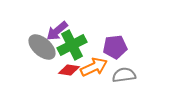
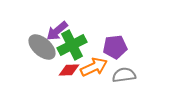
red diamond: rotated 10 degrees counterclockwise
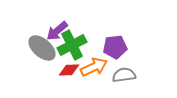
gray ellipse: moved 1 px down
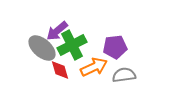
red diamond: moved 9 px left; rotated 75 degrees clockwise
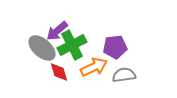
red diamond: moved 1 px left, 2 px down
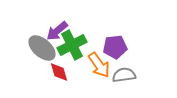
orange arrow: moved 5 px right, 2 px up; rotated 80 degrees clockwise
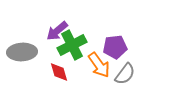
gray ellipse: moved 20 px left, 4 px down; rotated 44 degrees counterclockwise
gray semicircle: moved 1 px right, 1 px up; rotated 135 degrees clockwise
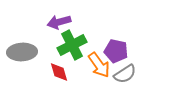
purple arrow: moved 2 px right, 9 px up; rotated 25 degrees clockwise
purple pentagon: moved 1 px right, 4 px down; rotated 20 degrees clockwise
gray semicircle: rotated 20 degrees clockwise
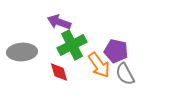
purple arrow: rotated 35 degrees clockwise
gray semicircle: rotated 95 degrees clockwise
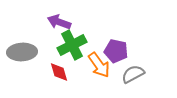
gray semicircle: moved 8 px right; rotated 90 degrees clockwise
